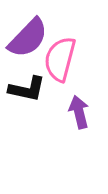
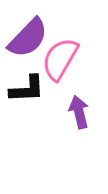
pink semicircle: rotated 15 degrees clockwise
black L-shape: rotated 15 degrees counterclockwise
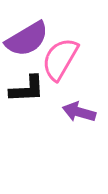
purple semicircle: moved 1 px left, 1 px down; rotated 15 degrees clockwise
purple arrow: rotated 60 degrees counterclockwise
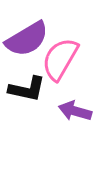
black L-shape: rotated 15 degrees clockwise
purple arrow: moved 4 px left, 1 px up
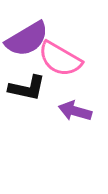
pink semicircle: rotated 90 degrees counterclockwise
black L-shape: moved 1 px up
